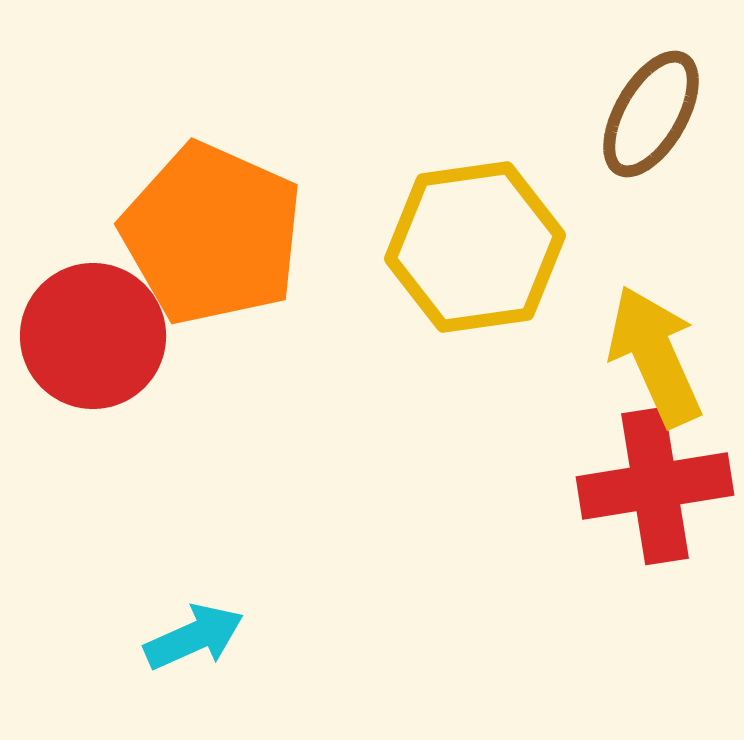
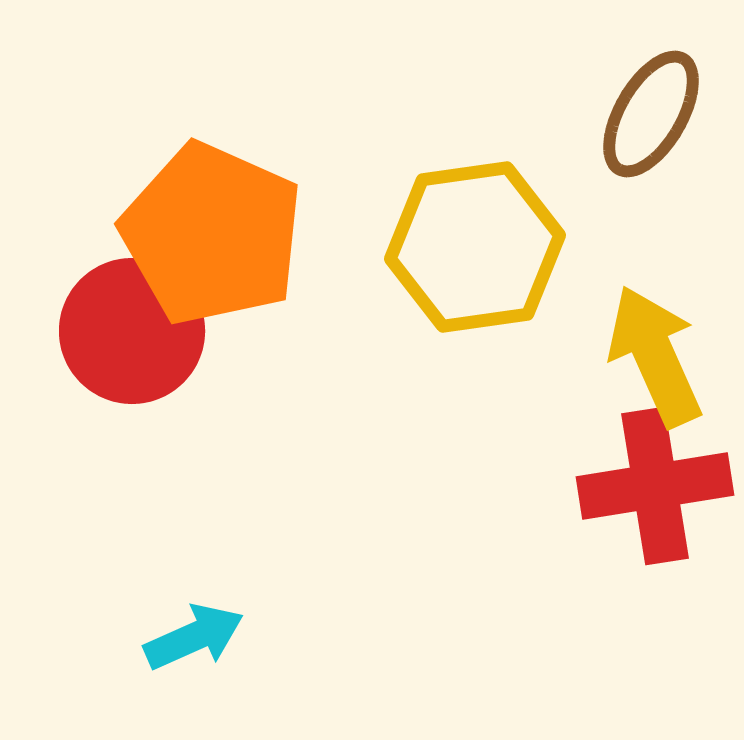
red circle: moved 39 px right, 5 px up
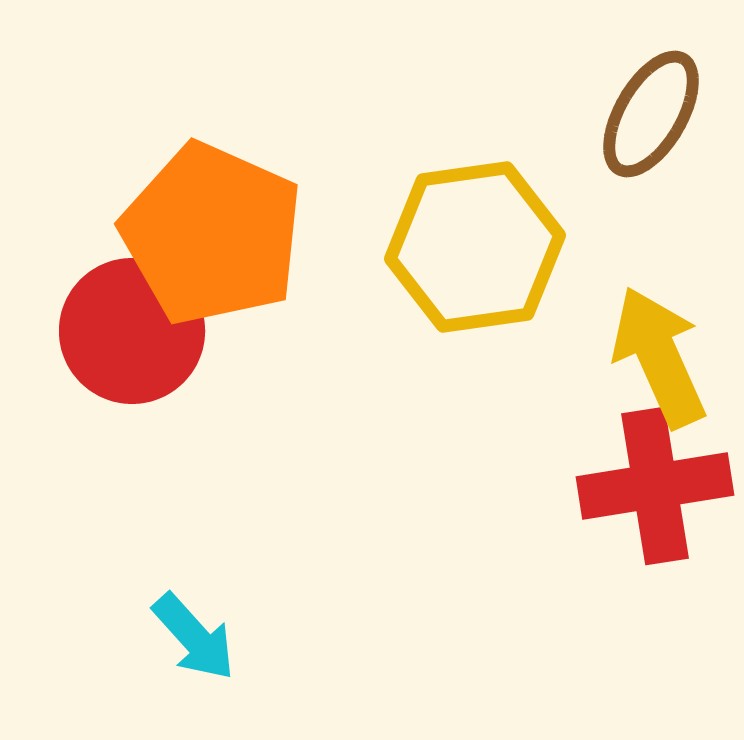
yellow arrow: moved 4 px right, 1 px down
cyan arrow: rotated 72 degrees clockwise
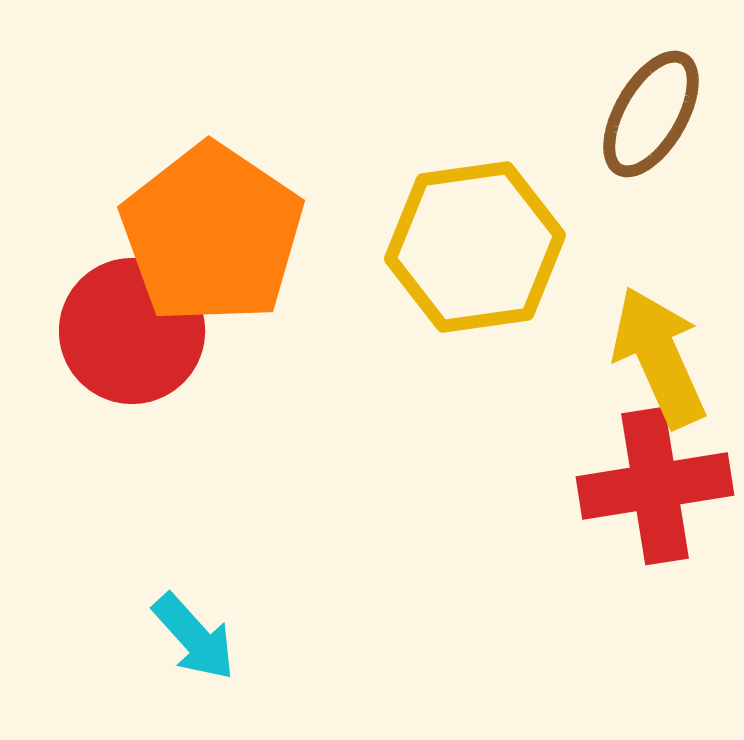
orange pentagon: rotated 10 degrees clockwise
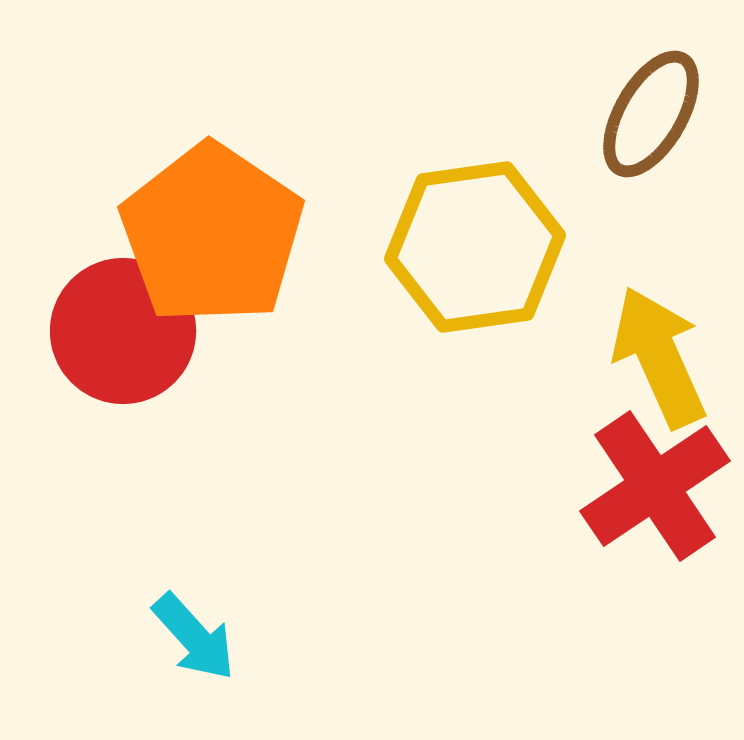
red circle: moved 9 px left
red cross: rotated 25 degrees counterclockwise
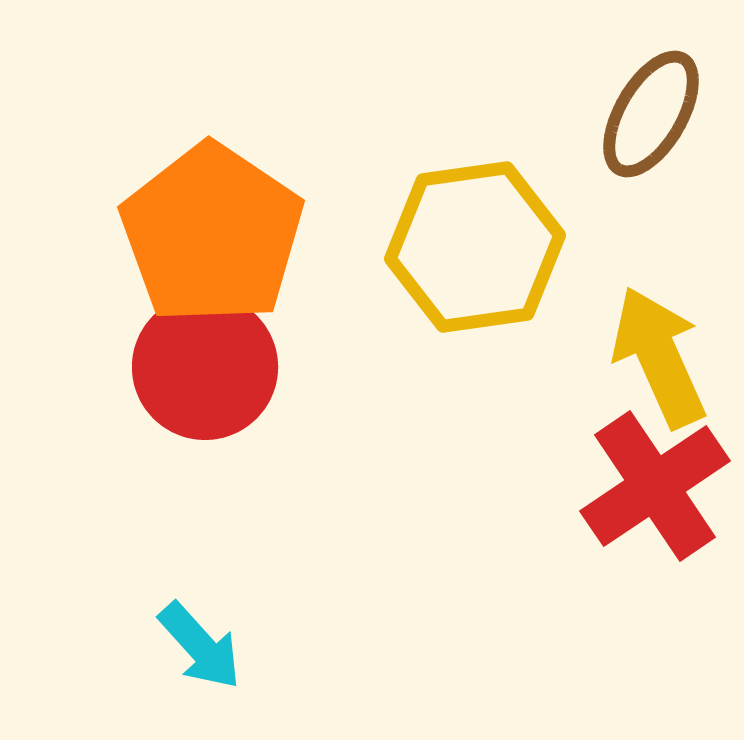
red circle: moved 82 px right, 36 px down
cyan arrow: moved 6 px right, 9 px down
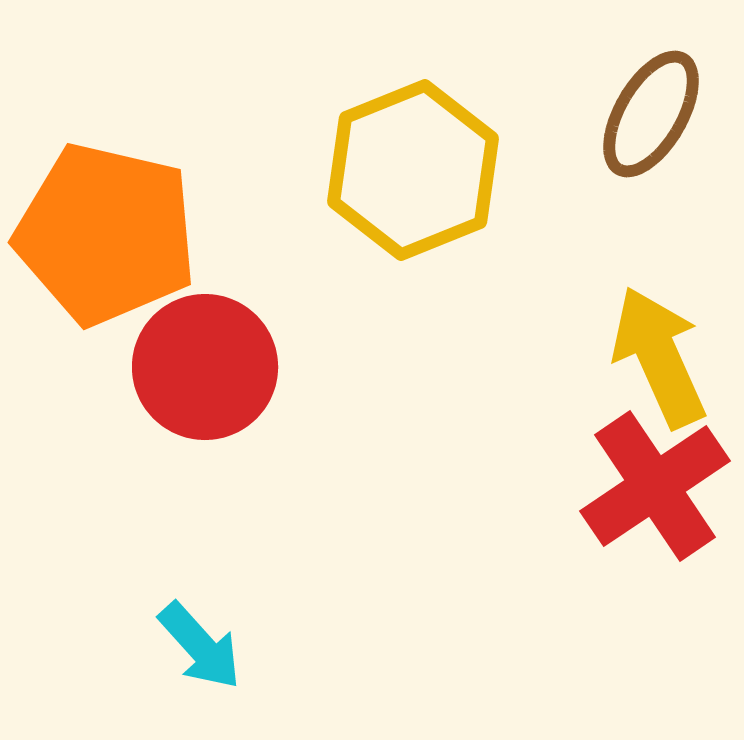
orange pentagon: moved 106 px left; rotated 21 degrees counterclockwise
yellow hexagon: moved 62 px left, 77 px up; rotated 14 degrees counterclockwise
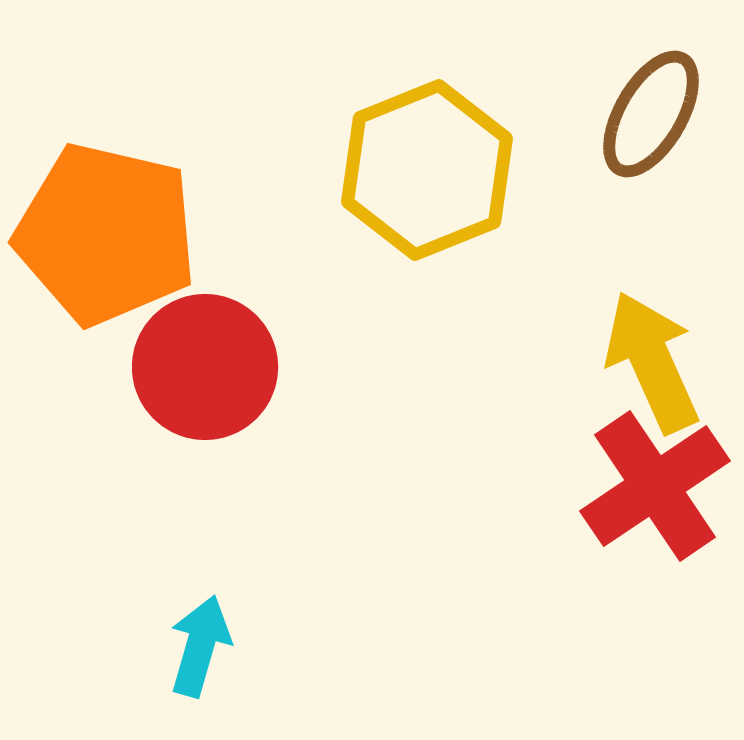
yellow hexagon: moved 14 px right
yellow arrow: moved 7 px left, 5 px down
cyan arrow: rotated 122 degrees counterclockwise
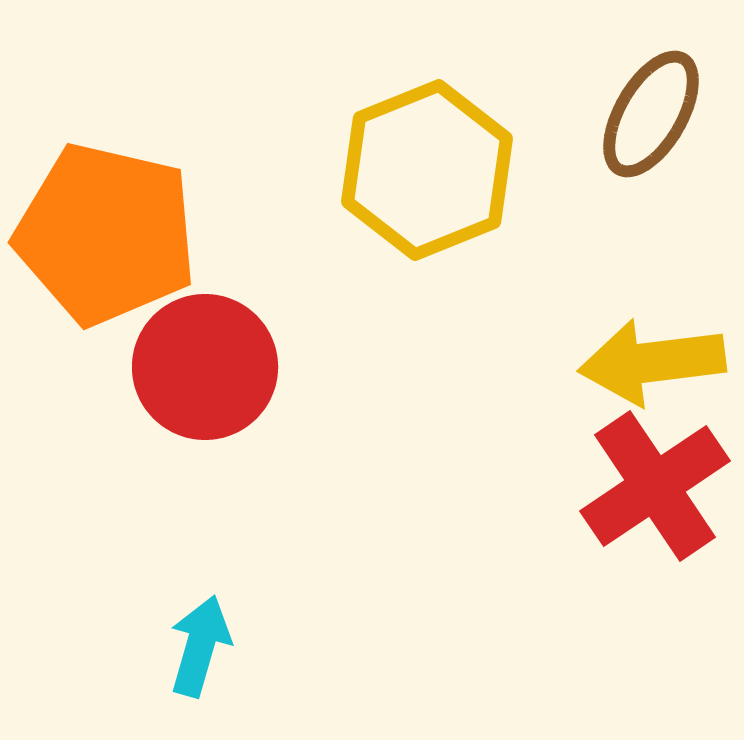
yellow arrow: rotated 73 degrees counterclockwise
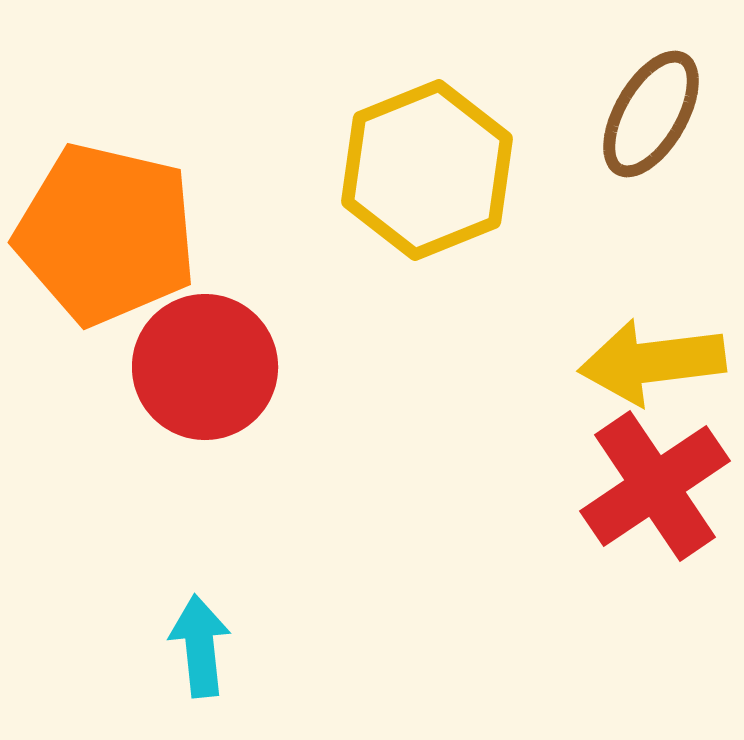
cyan arrow: rotated 22 degrees counterclockwise
